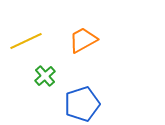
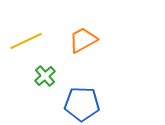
blue pentagon: rotated 20 degrees clockwise
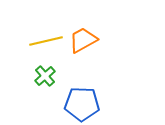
yellow line: moved 20 px right; rotated 12 degrees clockwise
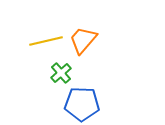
orange trapezoid: rotated 20 degrees counterclockwise
green cross: moved 16 px right, 3 px up
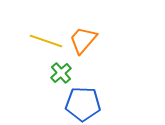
yellow line: rotated 32 degrees clockwise
blue pentagon: moved 1 px right
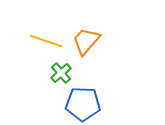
orange trapezoid: moved 3 px right, 1 px down
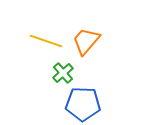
green cross: moved 2 px right
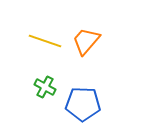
yellow line: moved 1 px left
green cross: moved 18 px left, 14 px down; rotated 20 degrees counterclockwise
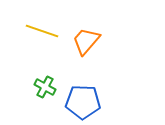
yellow line: moved 3 px left, 10 px up
blue pentagon: moved 2 px up
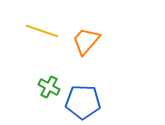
green cross: moved 4 px right
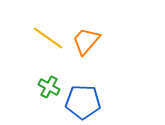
yellow line: moved 6 px right, 7 px down; rotated 16 degrees clockwise
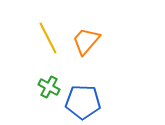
yellow line: rotated 28 degrees clockwise
